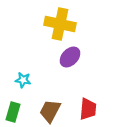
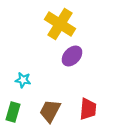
yellow cross: rotated 20 degrees clockwise
purple ellipse: moved 2 px right, 1 px up
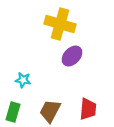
yellow cross: rotated 16 degrees counterclockwise
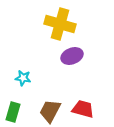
purple ellipse: rotated 25 degrees clockwise
cyan star: moved 2 px up
red trapezoid: moved 5 px left; rotated 80 degrees counterclockwise
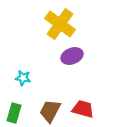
yellow cross: rotated 20 degrees clockwise
green rectangle: moved 1 px right, 1 px down
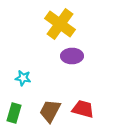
purple ellipse: rotated 20 degrees clockwise
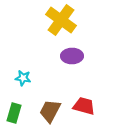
yellow cross: moved 1 px right, 4 px up
red trapezoid: moved 1 px right, 3 px up
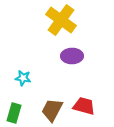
brown trapezoid: moved 2 px right, 1 px up
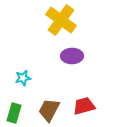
cyan star: rotated 21 degrees counterclockwise
red trapezoid: rotated 30 degrees counterclockwise
brown trapezoid: moved 3 px left
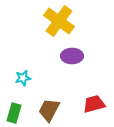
yellow cross: moved 2 px left, 1 px down
red trapezoid: moved 10 px right, 2 px up
